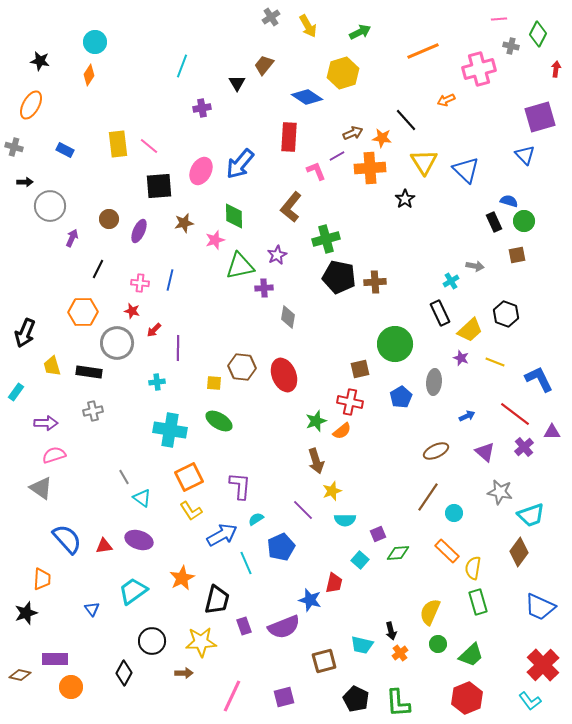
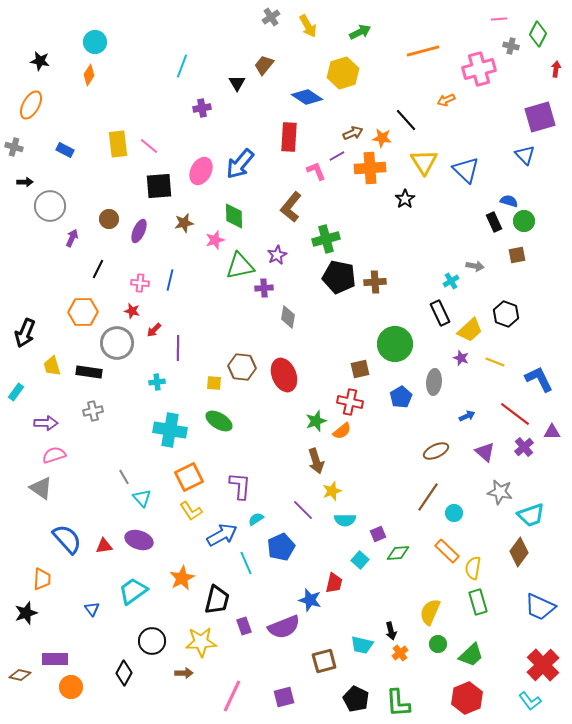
orange line at (423, 51): rotated 8 degrees clockwise
cyan triangle at (142, 498): rotated 12 degrees clockwise
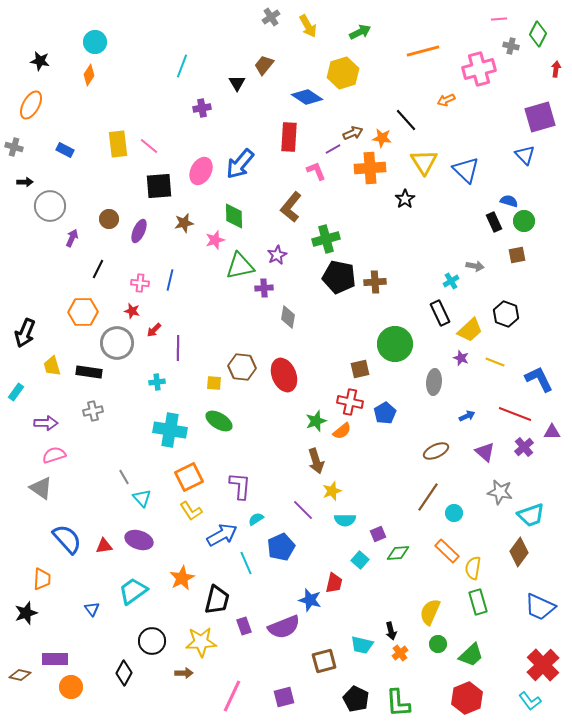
purple line at (337, 156): moved 4 px left, 7 px up
blue pentagon at (401, 397): moved 16 px left, 16 px down
red line at (515, 414): rotated 16 degrees counterclockwise
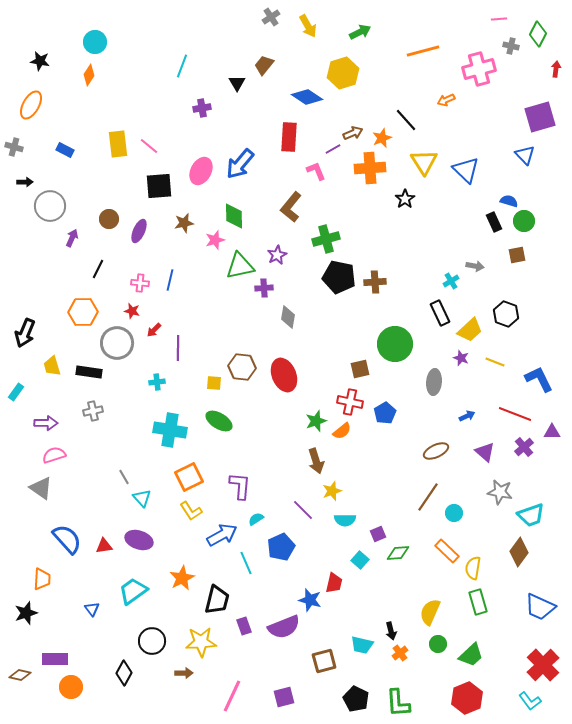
orange star at (382, 138): rotated 30 degrees counterclockwise
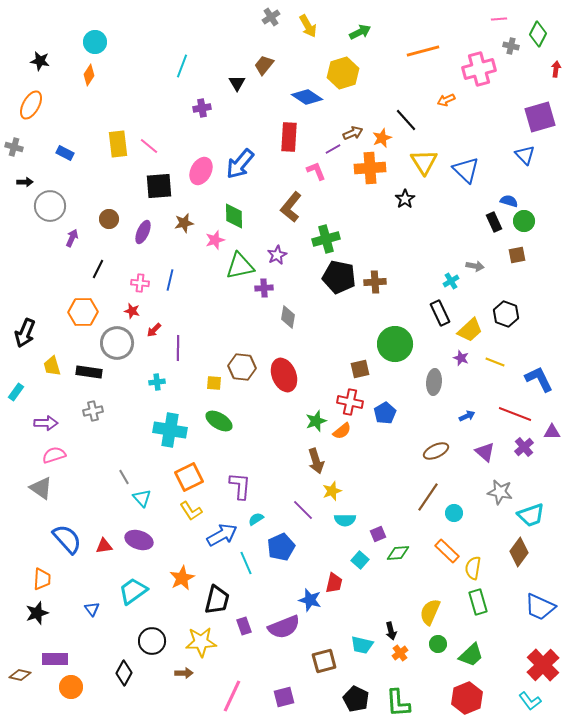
blue rectangle at (65, 150): moved 3 px down
purple ellipse at (139, 231): moved 4 px right, 1 px down
black star at (26, 613): moved 11 px right
